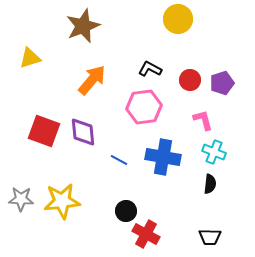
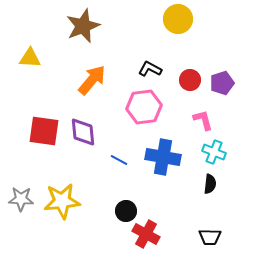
yellow triangle: rotated 20 degrees clockwise
red square: rotated 12 degrees counterclockwise
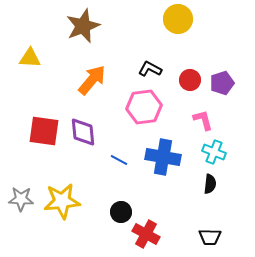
black circle: moved 5 px left, 1 px down
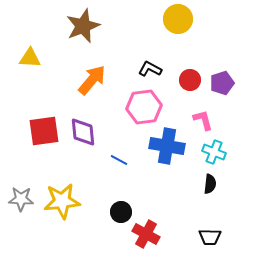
red square: rotated 16 degrees counterclockwise
blue cross: moved 4 px right, 11 px up
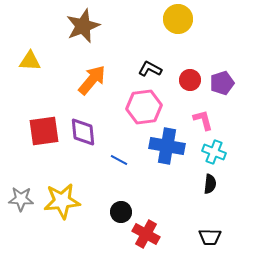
yellow triangle: moved 3 px down
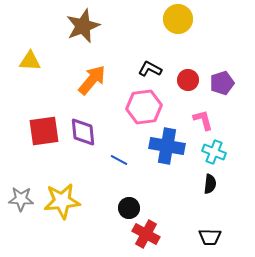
red circle: moved 2 px left
black circle: moved 8 px right, 4 px up
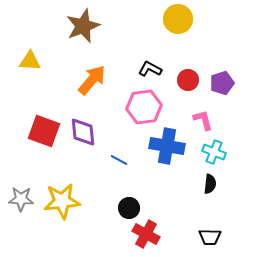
red square: rotated 28 degrees clockwise
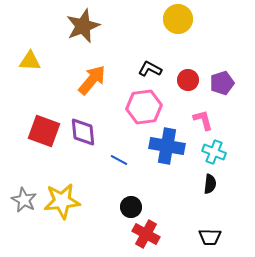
gray star: moved 3 px right, 1 px down; rotated 25 degrees clockwise
black circle: moved 2 px right, 1 px up
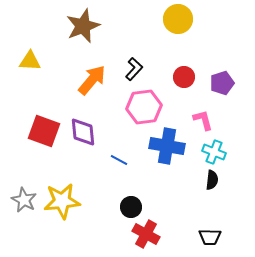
black L-shape: moved 16 px left; rotated 105 degrees clockwise
red circle: moved 4 px left, 3 px up
black semicircle: moved 2 px right, 4 px up
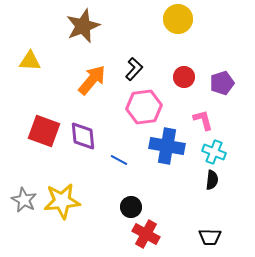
purple diamond: moved 4 px down
